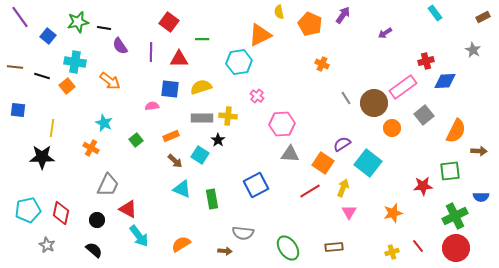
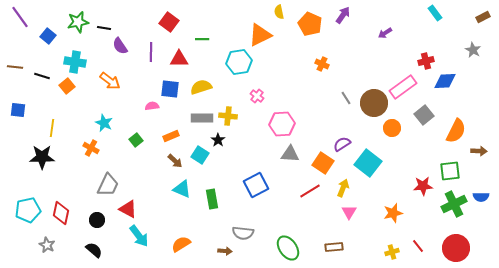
green cross at (455, 216): moved 1 px left, 12 px up
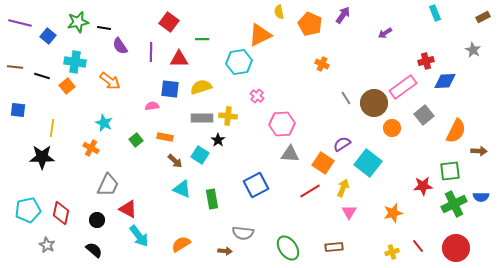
cyan rectangle at (435, 13): rotated 14 degrees clockwise
purple line at (20, 17): moved 6 px down; rotated 40 degrees counterclockwise
orange rectangle at (171, 136): moved 6 px left, 1 px down; rotated 35 degrees clockwise
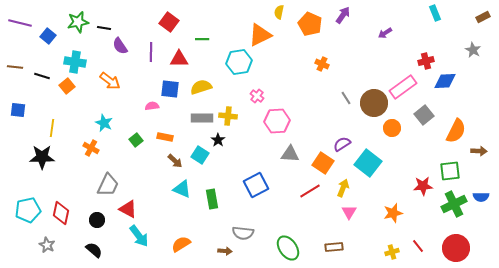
yellow semicircle at (279, 12): rotated 24 degrees clockwise
pink hexagon at (282, 124): moved 5 px left, 3 px up
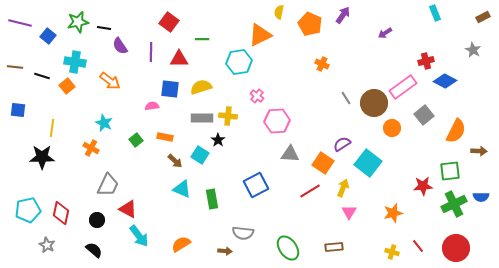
blue diamond at (445, 81): rotated 30 degrees clockwise
yellow cross at (392, 252): rotated 32 degrees clockwise
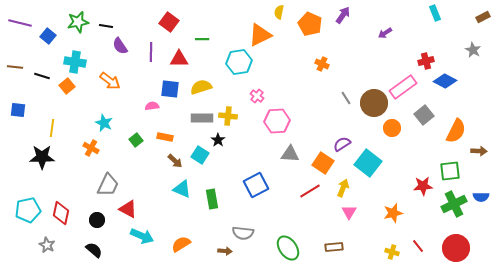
black line at (104, 28): moved 2 px right, 2 px up
cyan arrow at (139, 236): moved 3 px right; rotated 30 degrees counterclockwise
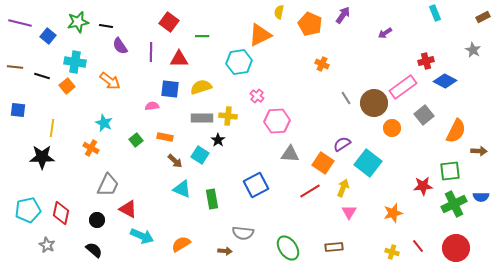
green line at (202, 39): moved 3 px up
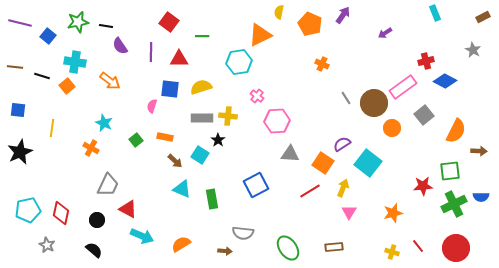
pink semicircle at (152, 106): rotated 64 degrees counterclockwise
black star at (42, 157): moved 22 px left, 5 px up; rotated 25 degrees counterclockwise
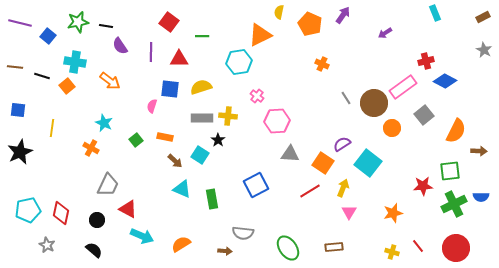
gray star at (473, 50): moved 11 px right
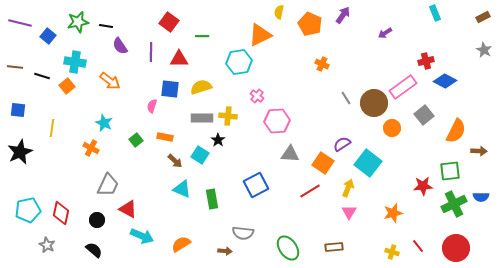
yellow arrow at (343, 188): moved 5 px right
